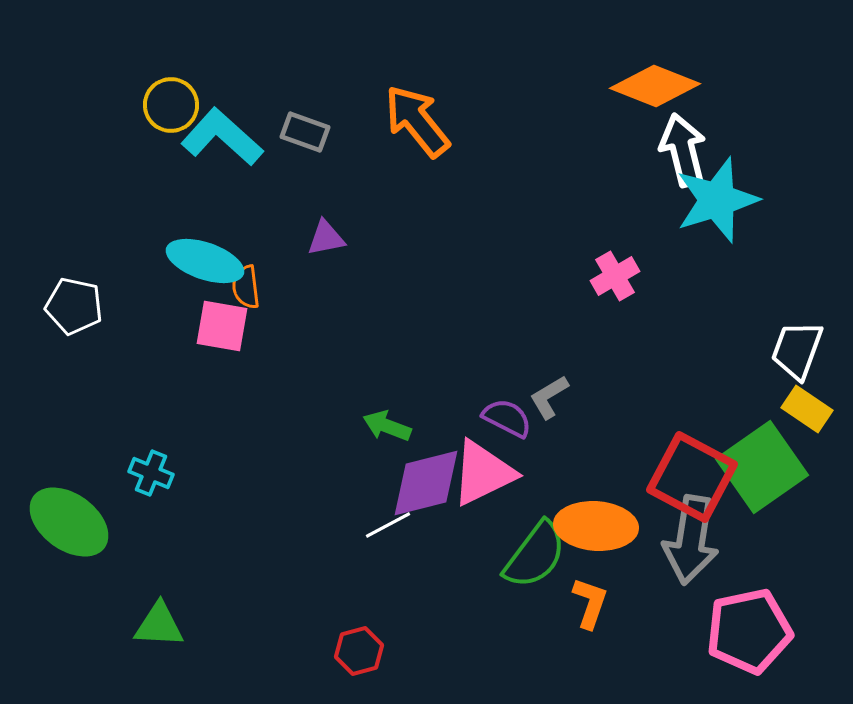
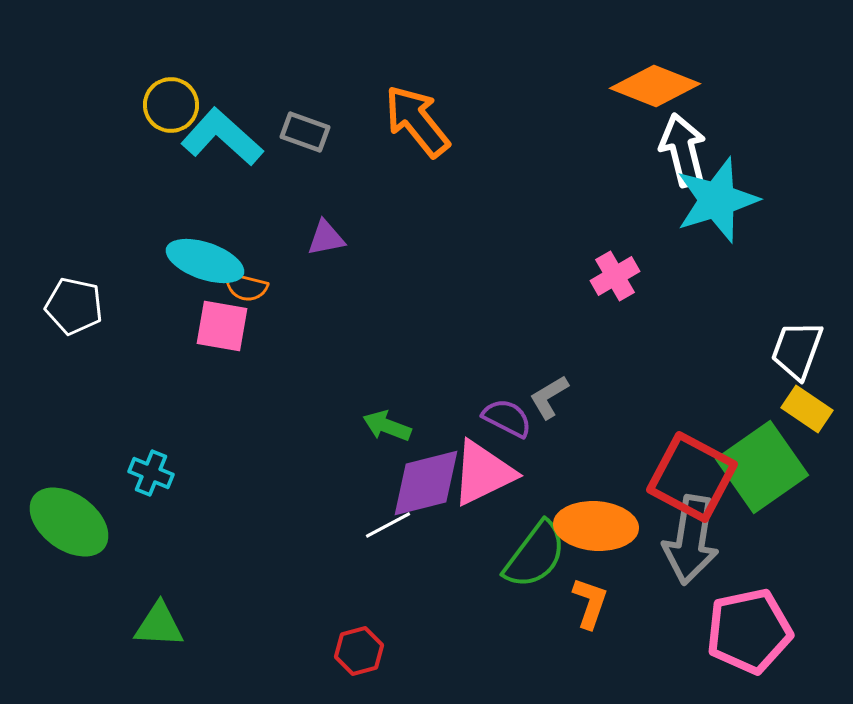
orange semicircle: rotated 69 degrees counterclockwise
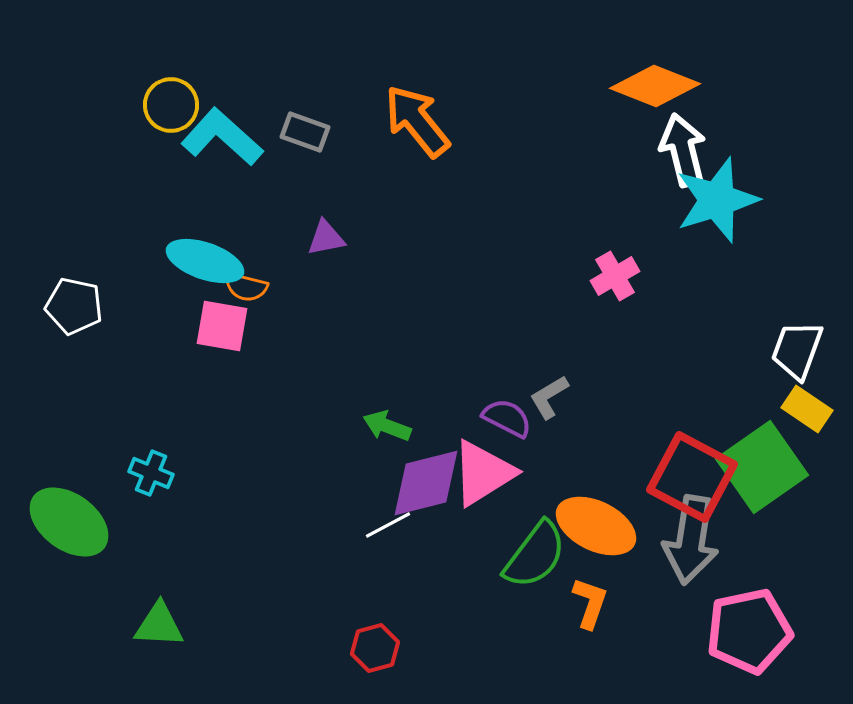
pink triangle: rotated 6 degrees counterclockwise
orange ellipse: rotated 22 degrees clockwise
red hexagon: moved 16 px right, 3 px up
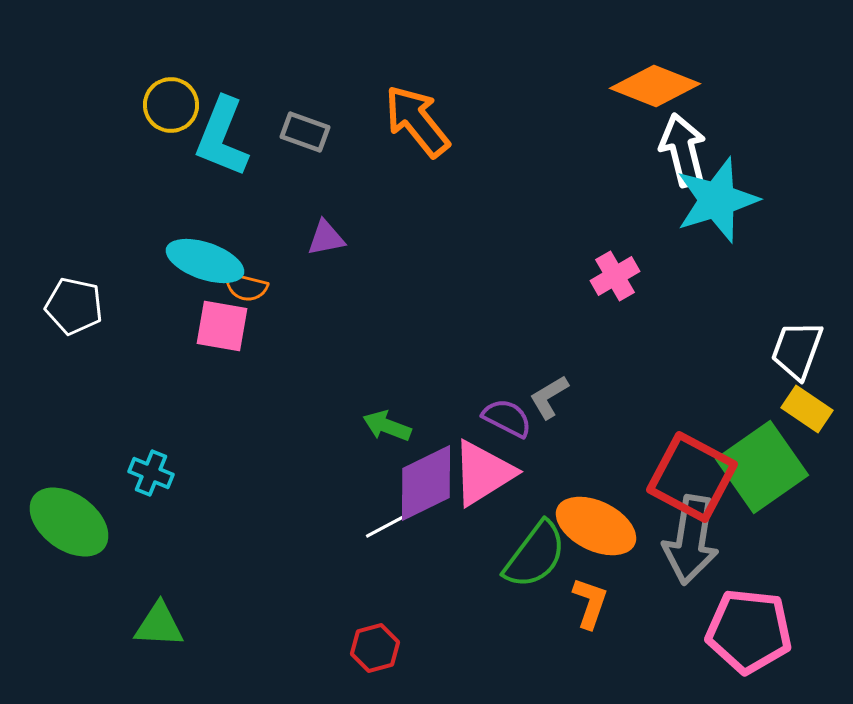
cyan L-shape: rotated 110 degrees counterclockwise
purple diamond: rotated 12 degrees counterclockwise
pink pentagon: rotated 18 degrees clockwise
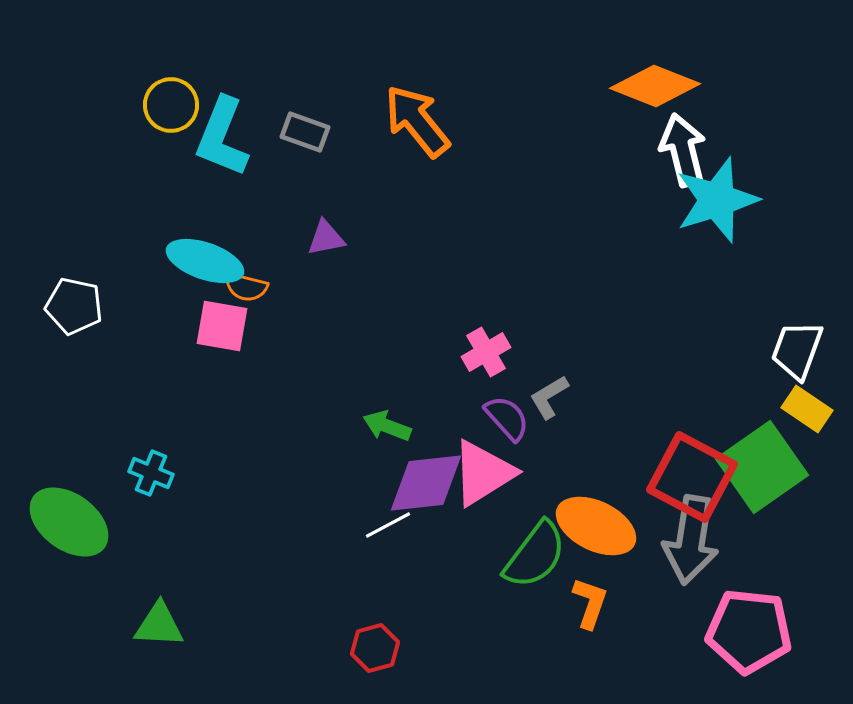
pink cross: moved 129 px left, 76 px down
purple semicircle: rotated 21 degrees clockwise
purple diamond: rotated 20 degrees clockwise
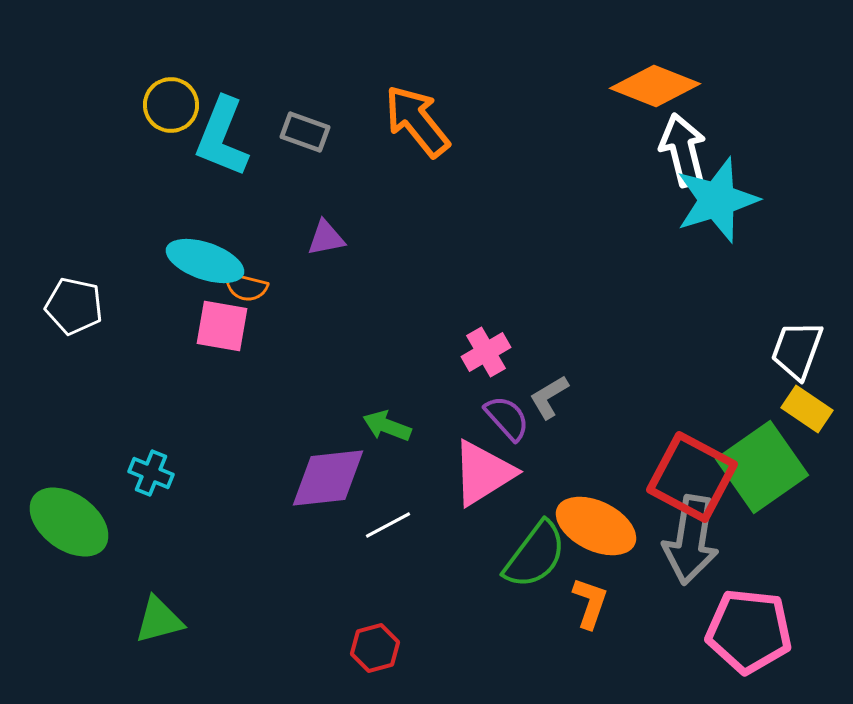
purple diamond: moved 98 px left, 5 px up
green triangle: moved 5 px up; rotated 18 degrees counterclockwise
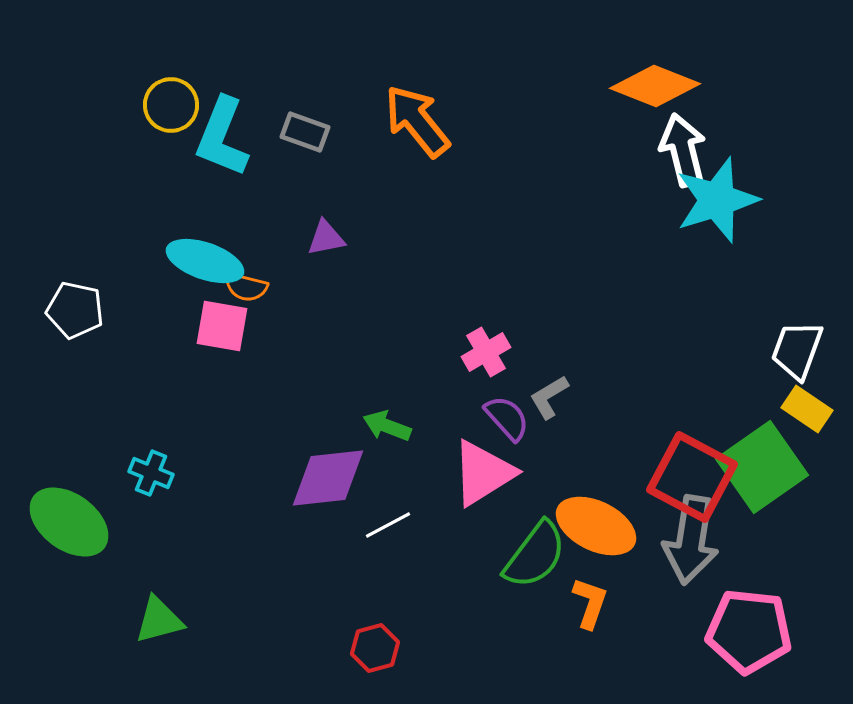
white pentagon: moved 1 px right, 4 px down
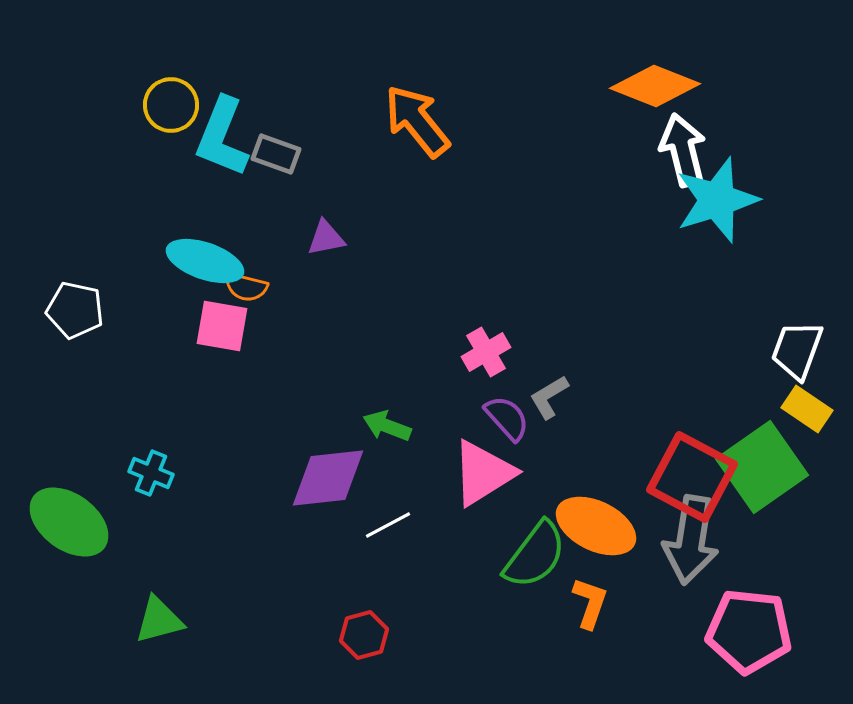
gray rectangle: moved 29 px left, 22 px down
red hexagon: moved 11 px left, 13 px up
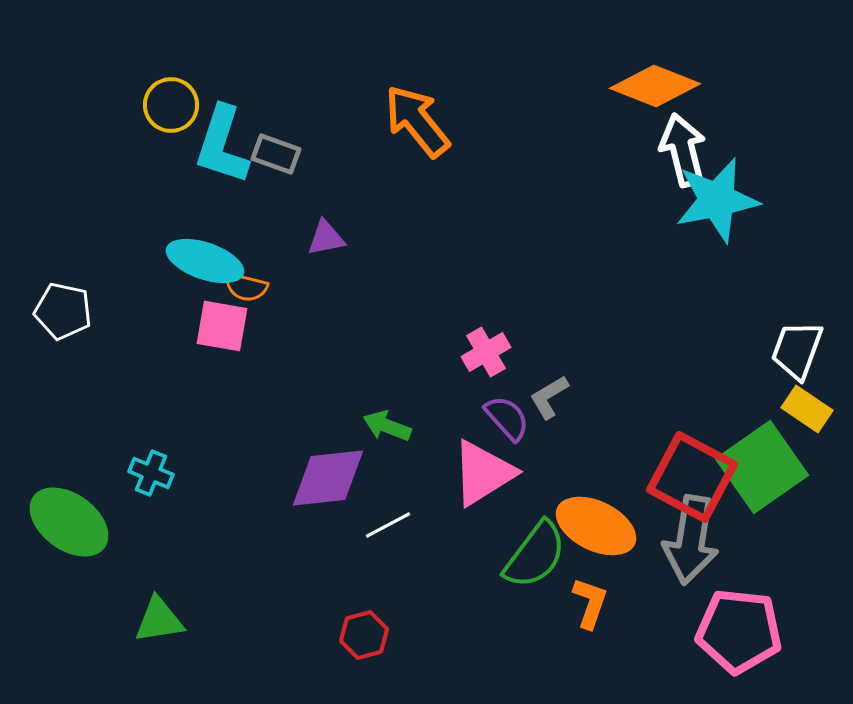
cyan L-shape: moved 8 px down; rotated 4 degrees counterclockwise
cyan star: rotated 6 degrees clockwise
white pentagon: moved 12 px left, 1 px down
green triangle: rotated 6 degrees clockwise
pink pentagon: moved 10 px left
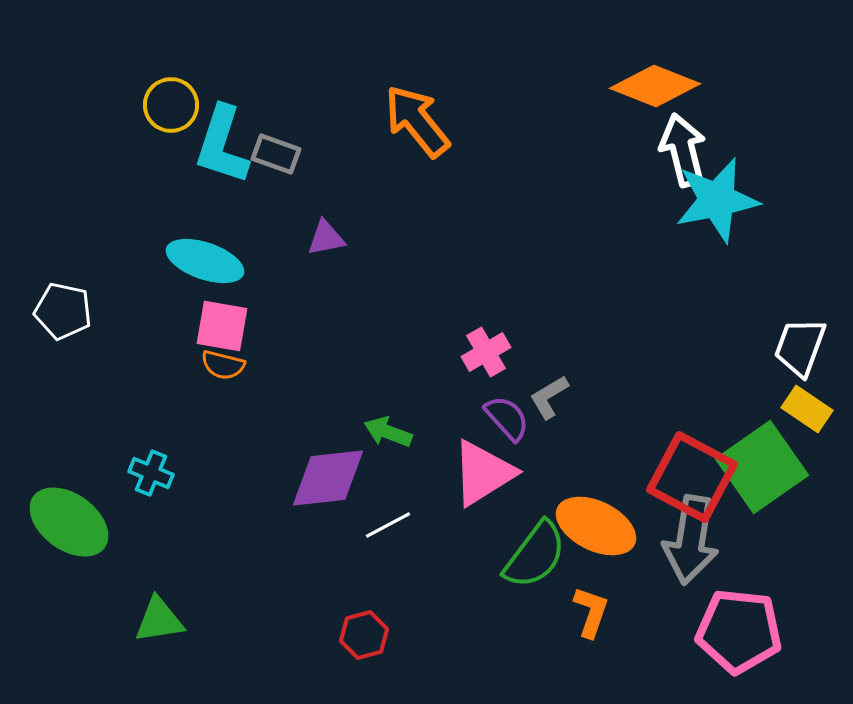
orange semicircle: moved 23 px left, 78 px down
white trapezoid: moved 3 px right, 3 px up
green arrow: moved 1 px right, 6 px down
orange L-shape: moved 1 px right, 9 px down
